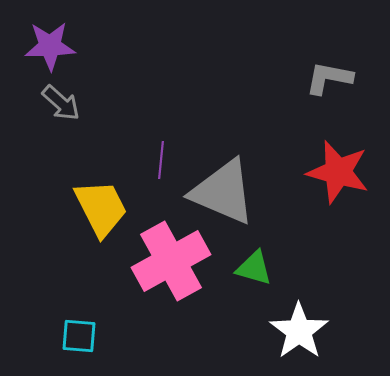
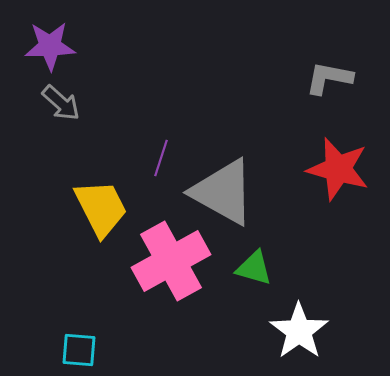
purple line: moved 2 px up; rotated 12 degrees clockwise
red star: moved 3 px up
gray triangle: rotated 6 degrees clockwise
cyan square: moved 14 px down
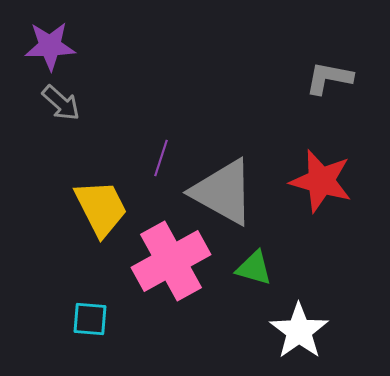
red star: moved 17 px left, 12 px down
cyan square: moved 11 px right, 31 px up
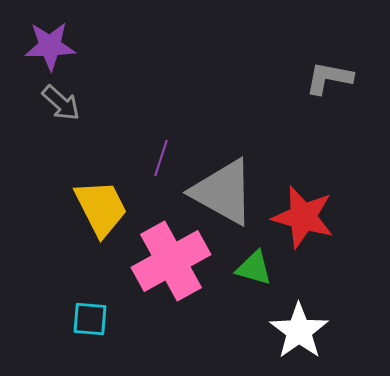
red star: moved 18 px left, 36 px down
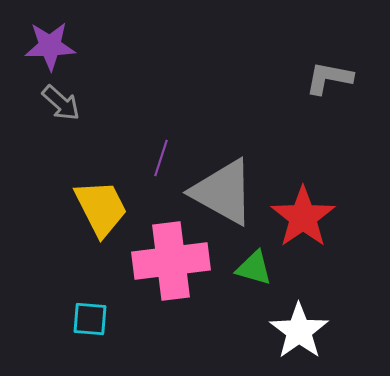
red star: rotated 22 degrees clockwise
pink cross: rotated 22 degrees clockwise
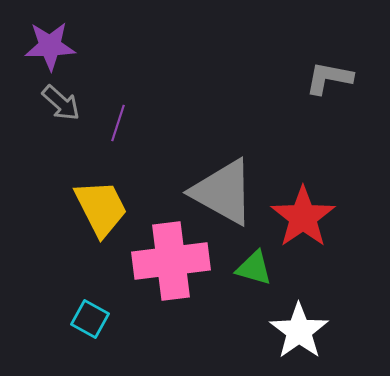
purple line: moved 43 px left, 35 px up
cyan square: rotated 24 degrees clockwise
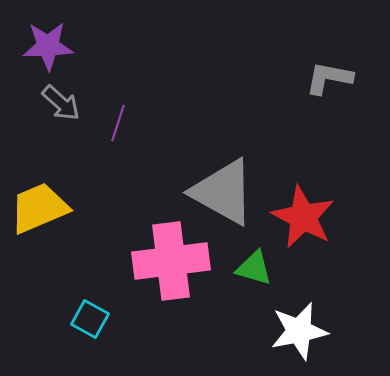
purple star: moved 2 px left
yellow trapezoid: moved 62 px left; rotated 86 degrees counterclockwise
red star: rotated 10 degrees counterclockwise
white star: rotated 24 degrees clockwise
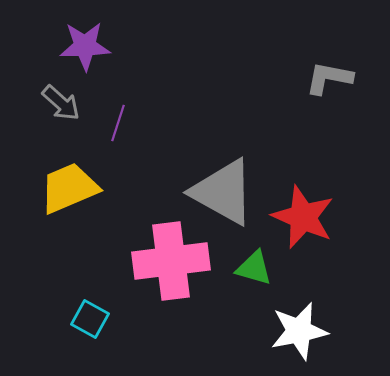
purple star: moved 37 px right
yellow trapezoid: moved 30 px right, 20 px up
red star: rotated 4 degrees counterclockwise
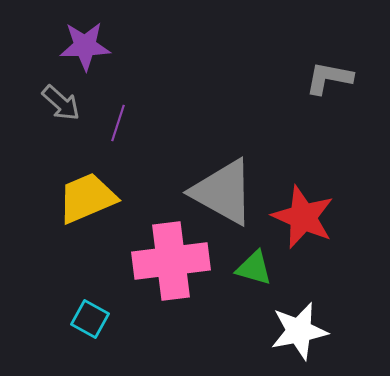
yellow trapezoid: moved 18 px right, 10 px down
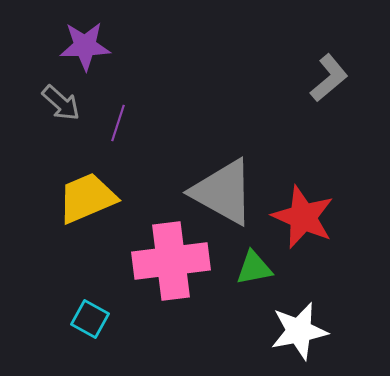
gray L-shape: rotated 129 degrees clockwise
green triangle: rotated 27 degrees counterclockwise
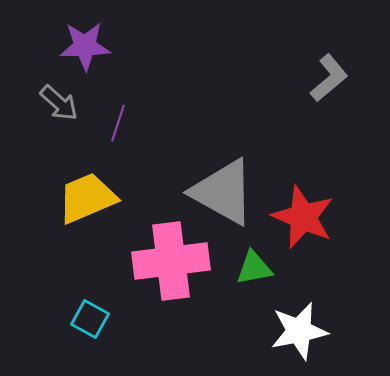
gray arrow: moved 2 px left
